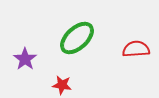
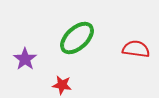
red semicircle: rotated 12 degrees clockwise
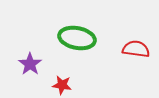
green ellipse: rotated 54 degrees clockwise
purple star: moved 5 px right, 5 px down
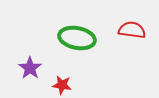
red semicircle: moved 4 px left, 19 px up
purple star: moved 4 px down
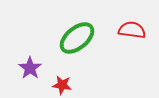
green ellipse: rotated 51 degrees counterclockwise
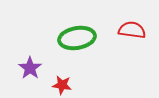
green ellipse: rotated 30 degrees clockwise
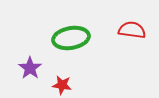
green ellipse: moved 6 px left
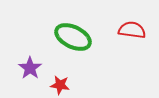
green ellipse: moved 2 px right, 1 px up; rotated 36 degrees clockwise
red star: moved 2 px left
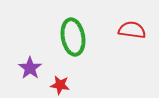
green ellipse: rotated 54 degrees clockwise
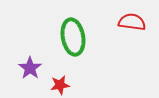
red semicircle: moved 8 px up
red star: rotated 18 degrees counterclockwise
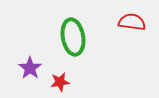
red star: moved 3 px up
